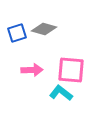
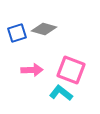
pink square: rotated 16 degrees clockwise
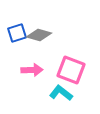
gray diamond: moved 5 px left, 6 px down
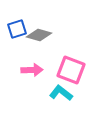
blue square: moved 4 px up
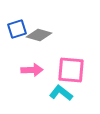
pink square: rotated 16 degrees counterclockwise
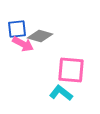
blue square: rotated 12 degrees clockwise
gray diamond: moved 1 px right, 1 px down
pink arrow: moved 9 px left, 26 px up; rotated 30 degrees clockwise
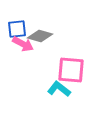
cyan L-shape: moved 2 px left, 4 px up
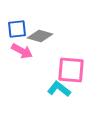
pink arrow: moved 1 px left, 7 px down
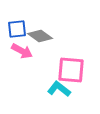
gray diamond: rotated 20 degrees clockwise
